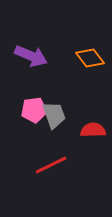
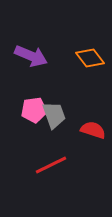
red semicircle: rotated 20 degrees clockwise
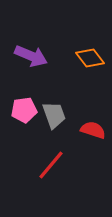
pink pentagon: moved 10 px left
red line: rotated 24 degrees counterclockwise
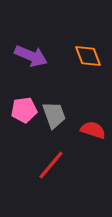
orange diamond: moved 2 px left, 2 px up; rotated 16 degrees clockwise
